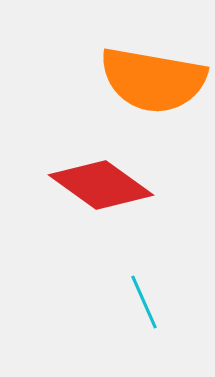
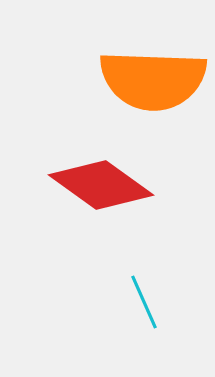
orange semicircle: rotated 8 degrees counterclockwise
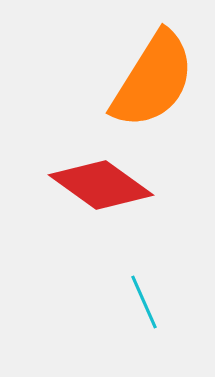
orange semicircle: rotated 60 degrees counterclockwise
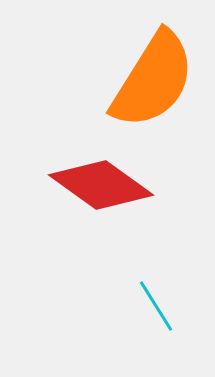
cyan line: moved 12 px right, 4 px down; rotated 8 degrees counterclockwise
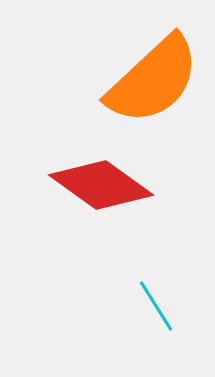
orange semicircle: rotated 15 degrees clockwise
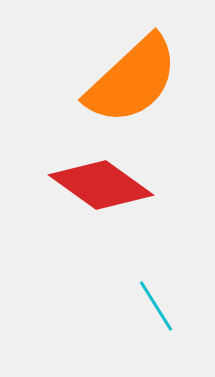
orange semicircle: moved 21 px left
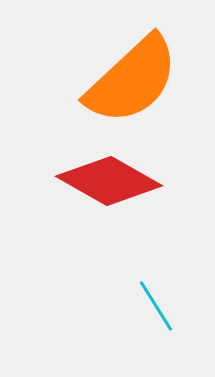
red diamond: moved 8 px right, 4 px up; rotated 6 degrees counterclockwise
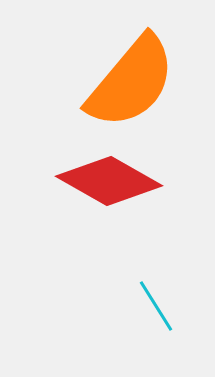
orange semicircle: moved 1 px left, 2 px down; rotated 7 degrees counterclockwise
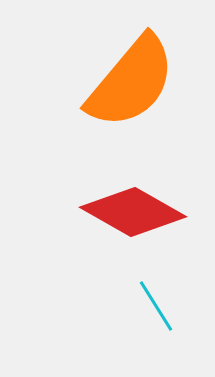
red diamond: moved 24 px right, 31 px down
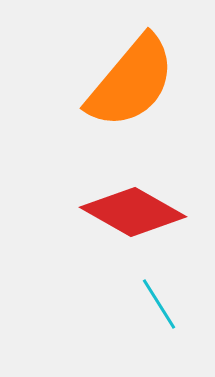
cyan line: moved 3 px right, 2 px up
